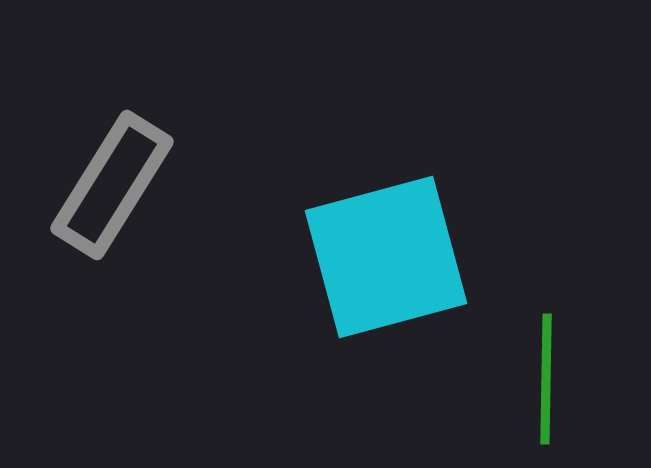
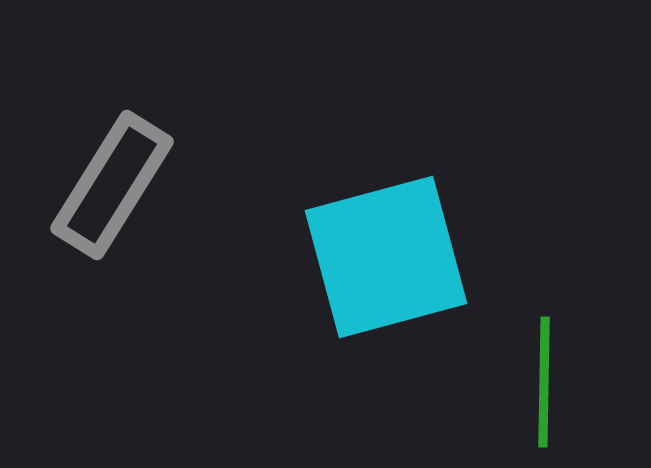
green line: moved 2 px left, 3 px down
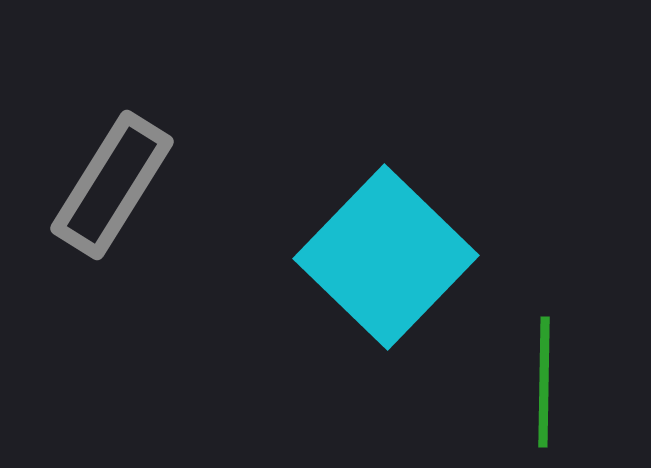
cyan square: rotated 31 degrees counterclockwise
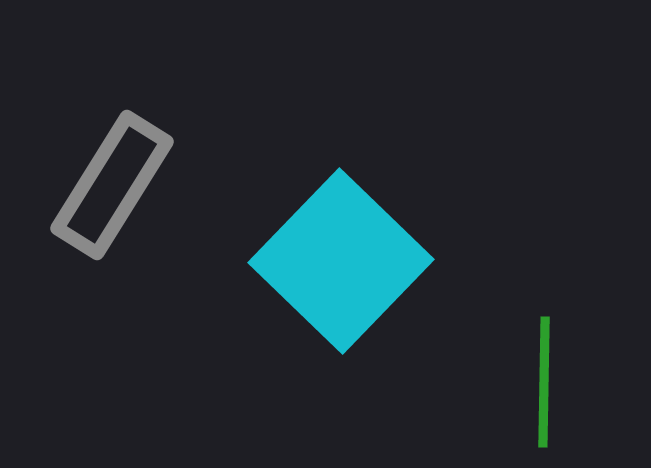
cyan square: moved 45 px left, 4 px down
